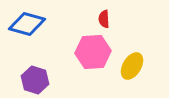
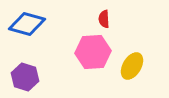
purple hexagon: moved 10 px left, 3 px up
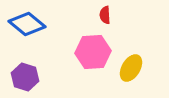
red semicircle: moved 1 px right, 4 px up
blue diamond: rotated 24 degrees clockwise
yellow ellipse: moved 1 px left, 2 px down
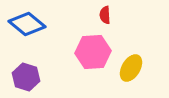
purple hexagon: moved 1 px right
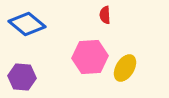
pink hexagon: moved 3 px left, 5 px down
yellow ellipse: moved 6 px left
purple hexagon: moved 4 px left; rotated 12 degrees counterclockwise
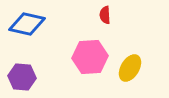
blue diamond: rotated 27 degrees counterclockwise
yellow ellipse: moved 5 px right
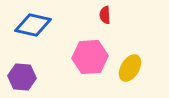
blue diamond: moved 6 px right, 1 px down
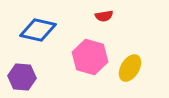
red semicircle: moved 1 px left, 1 px down; rotated 96 degrees counterclockwise
blue diamond: moved 5 px right, 5 px down
pink hexagon: rotated 20 degrees clockwise
